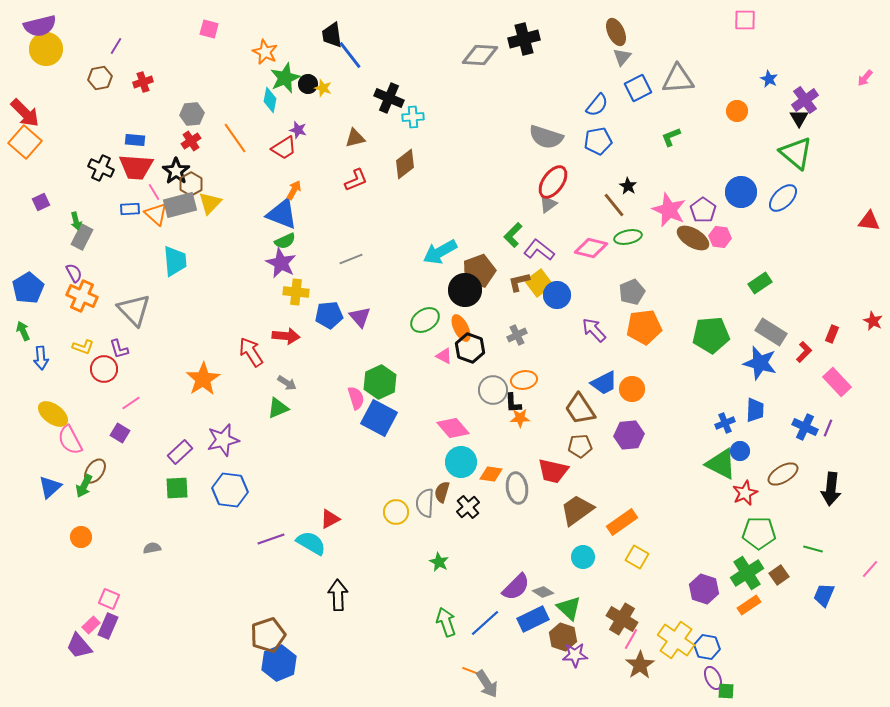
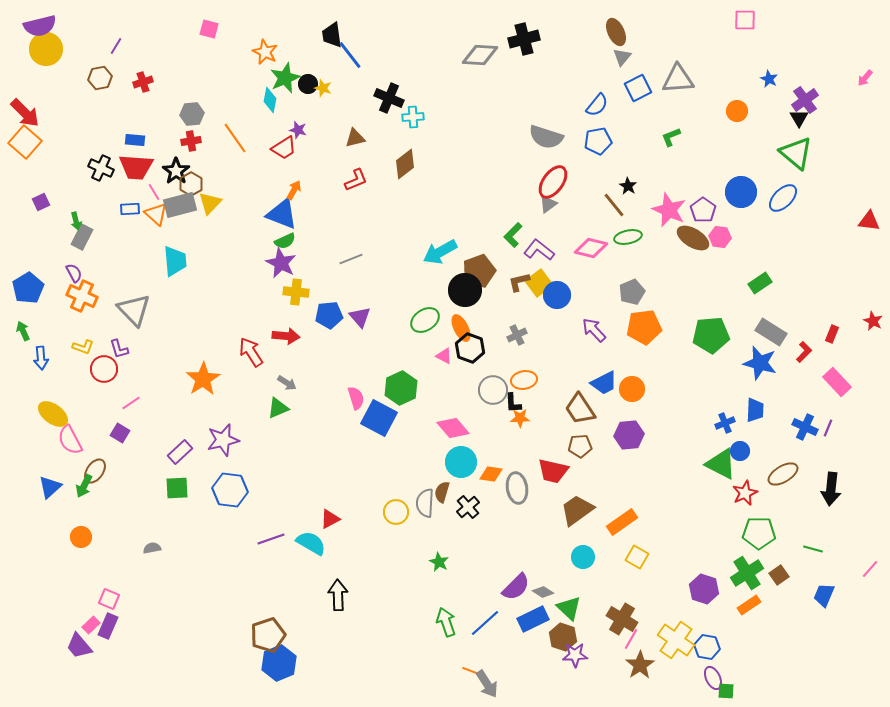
red cross at (191, 141): rotated 24 degrees clockwise
green hexagon at (380, 382): moved 21 px right, 6 px down
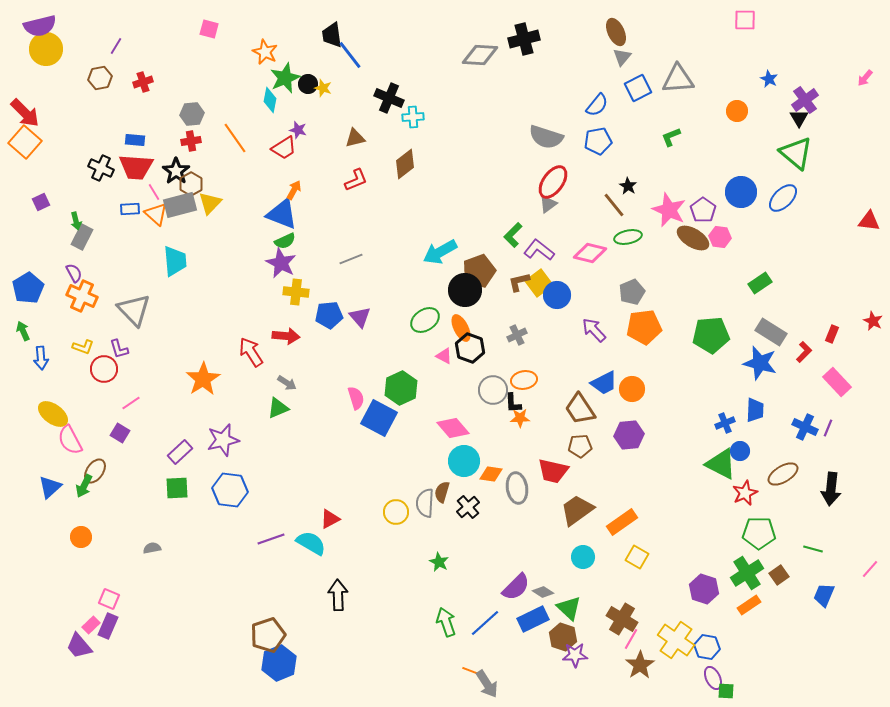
pink diamond at (591, 248): moved 1 px left, 5 px down
cyan circle at (461, 462): moved 3 px right, 1 px up
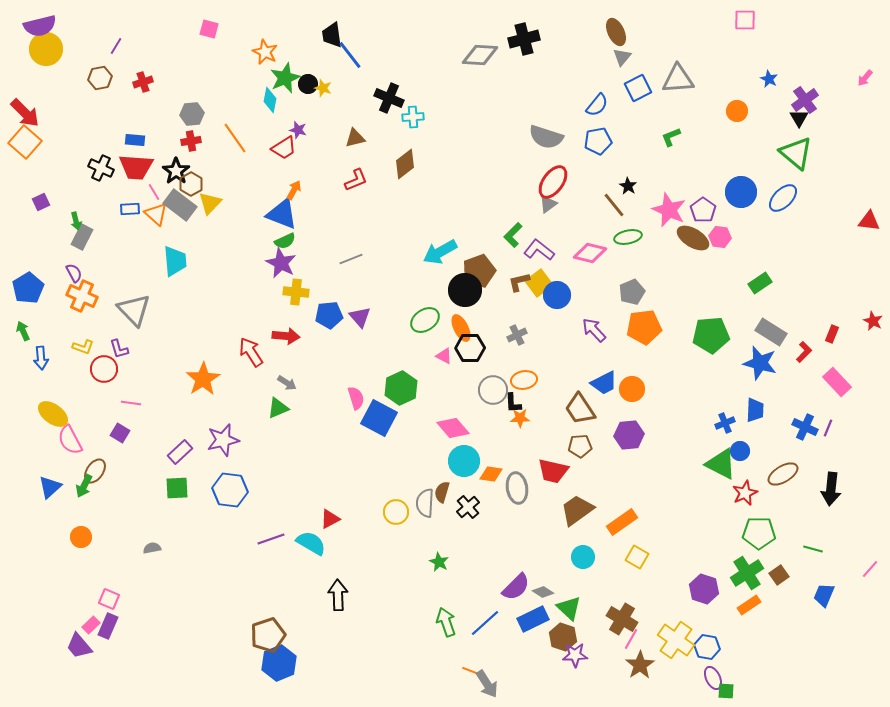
gray rectangle at (180, 205): rotated 52 degrees clockwise
black hexagon at (470, 348): rotated 20 degrees counterclockwise
pink line at (131, 403): rotated 42 degrees clockwise
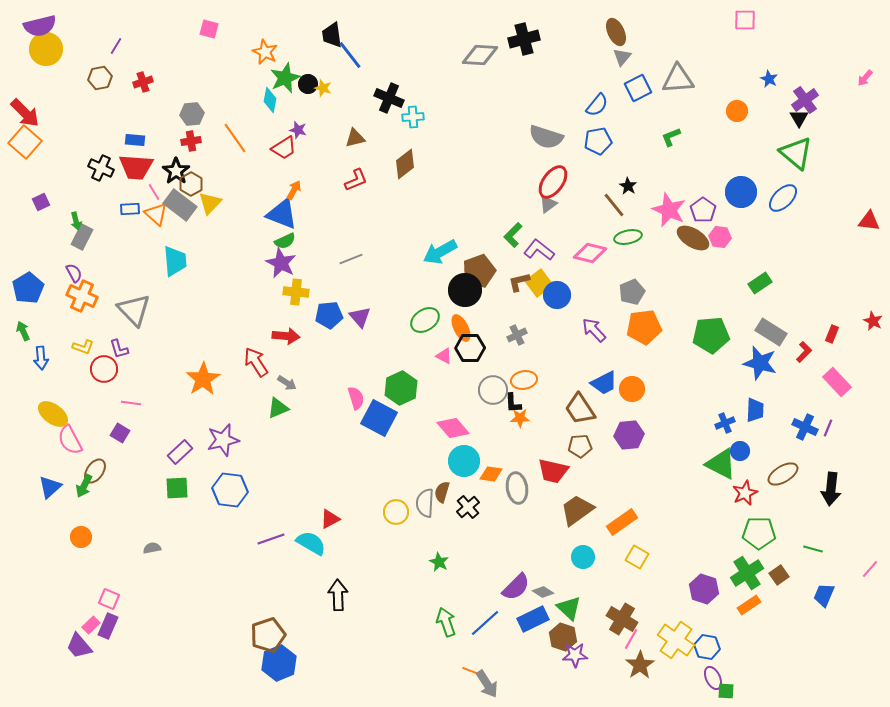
red arrow at (251, 352): moved 5 px right, 10 px down
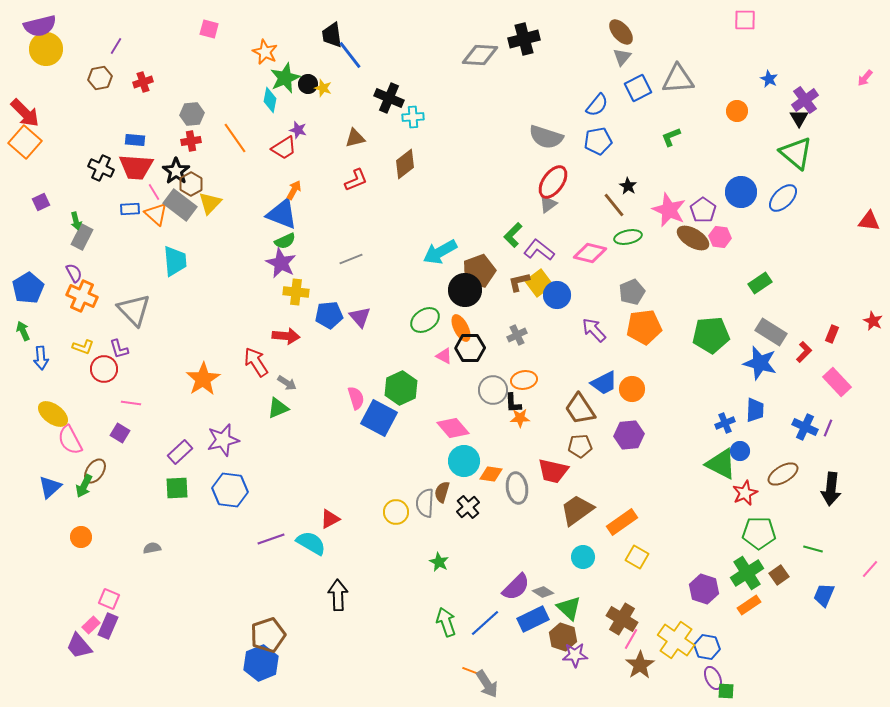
brown ellipse at (616, 32): moved 5 px right; rotated 16 degrees counterclockwise
blue hexagon at (279, 663): moved 18 px left
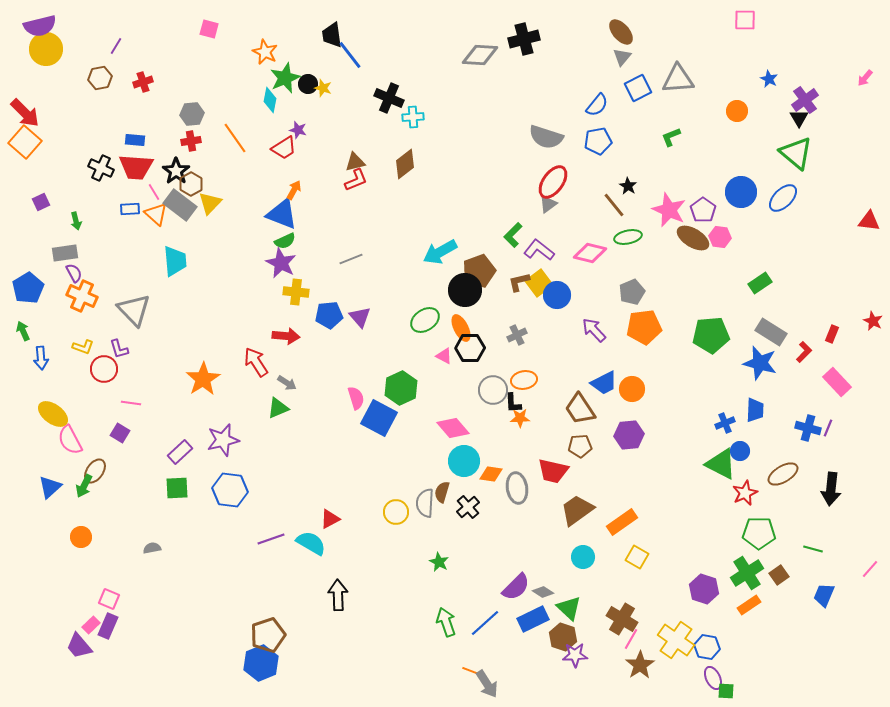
brown triangle at (355, 138): moved 24 px down
gray rectangle at (82, 237): moved 17 px left, 16 px down; rotated 55 degrees clockwise
blue cross at (805, 427): moved 3 px right, 1 px down; rotated 10 degrees counterclockwise
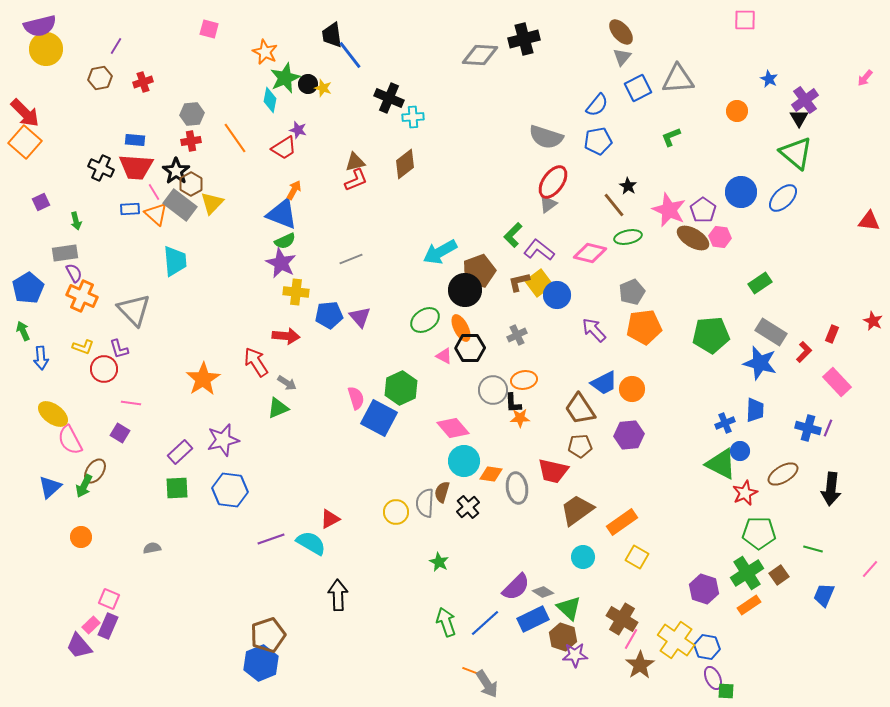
yellow triangle at (210, 203): moved 2 px right
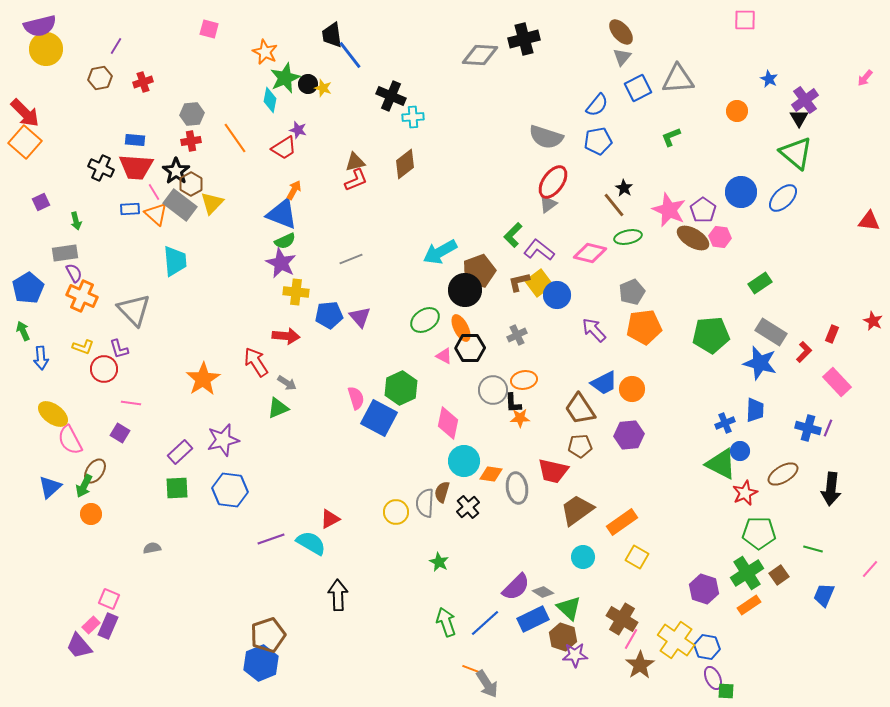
black cross at (389, 98): moved 2 px right, 2 px up
black star at (628, 186): moved 4 px left, 2 px down
pink diamond at (453, 428): moved 5 px left, 5 px up; rotated 52 degrees clockwise
orange circle at (81, 537): moved 10 px right, 23 px up
orange line at (471, 671): moved 2 px up
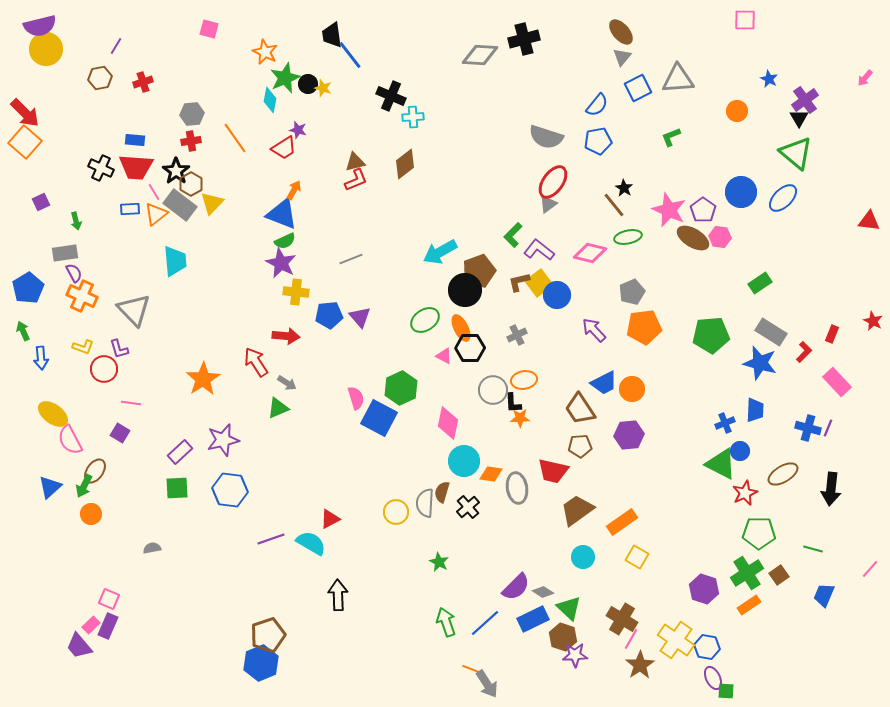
orange triangle at (156, 214): rotated 40 degrees clockwise
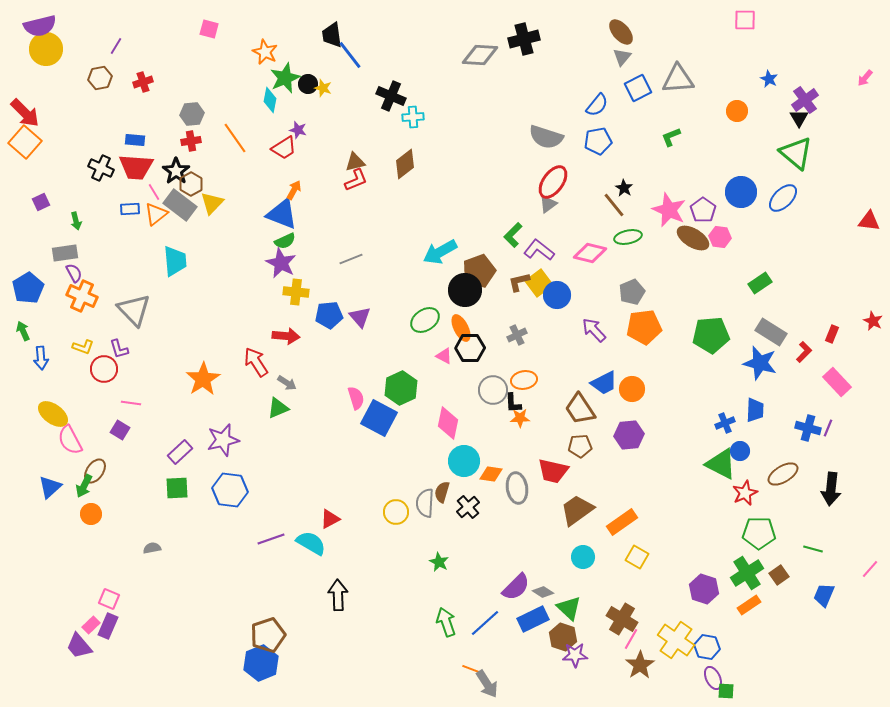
purple square at (120, 433): moved 3 px up
